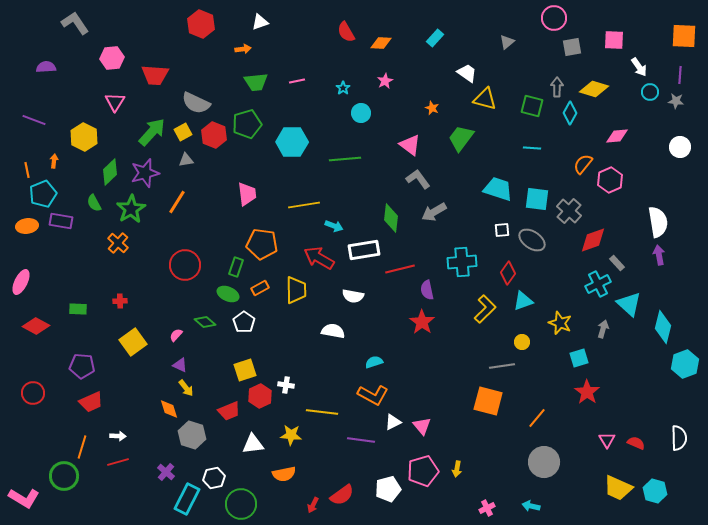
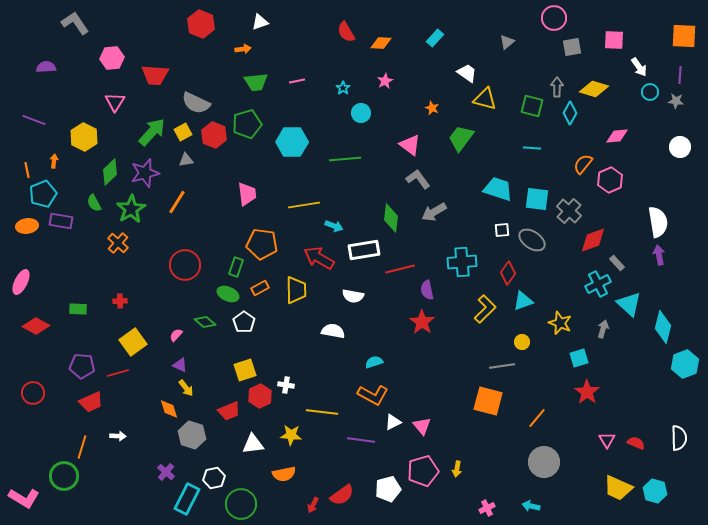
red line at (118, 462): moved 89 px up
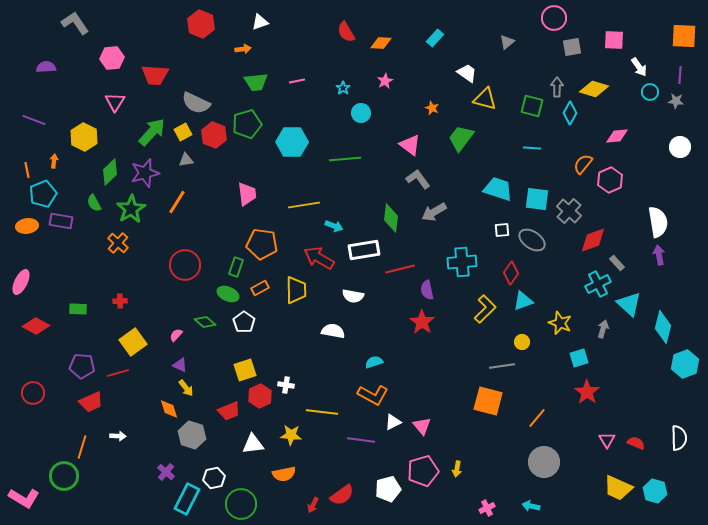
red diamond at (508, 273): moved 3 px right
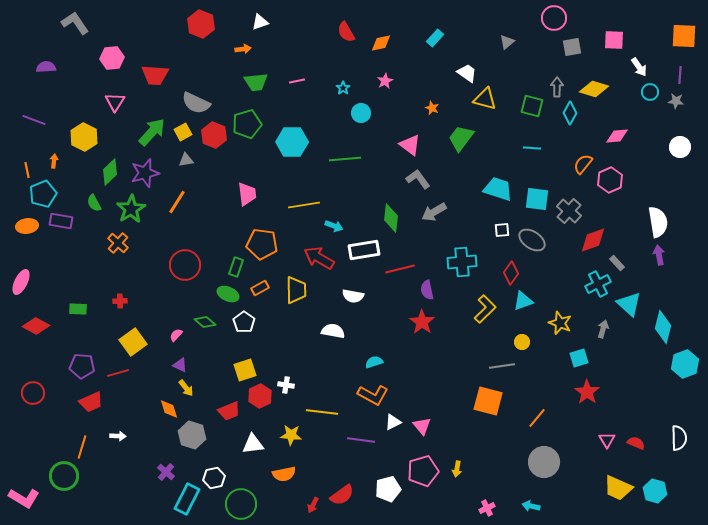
orange diamond at (381, 43): rotated 15 degrees counterclockwise
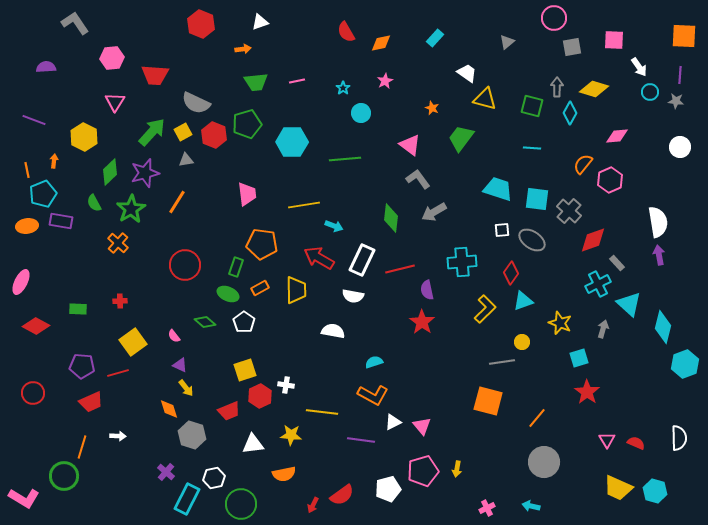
white rectangle at (364, 250): moved 2 px left, 10 px down; rotated 56 degrees counterclockwise
pink semicircle at (176, 335): moved 2 px left, 1 px down; rotated 80 degrees counterclockwise
gray line at (502, 366): moved 4 px up
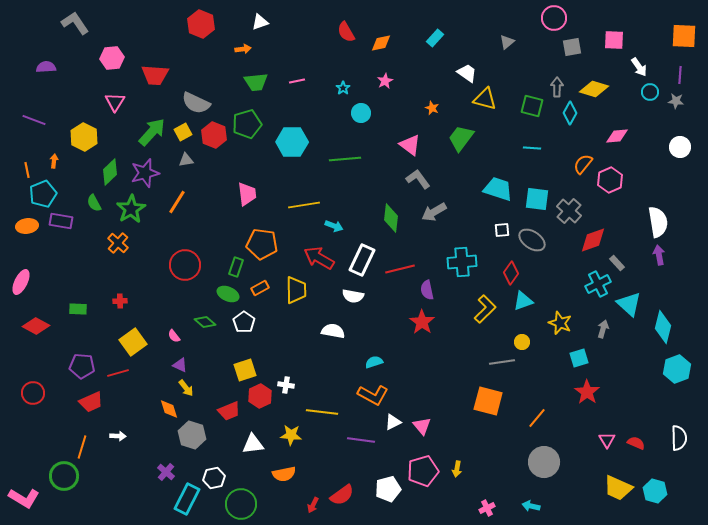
cyan hexagon at (685, 364): moved 8 px left, 5 px down
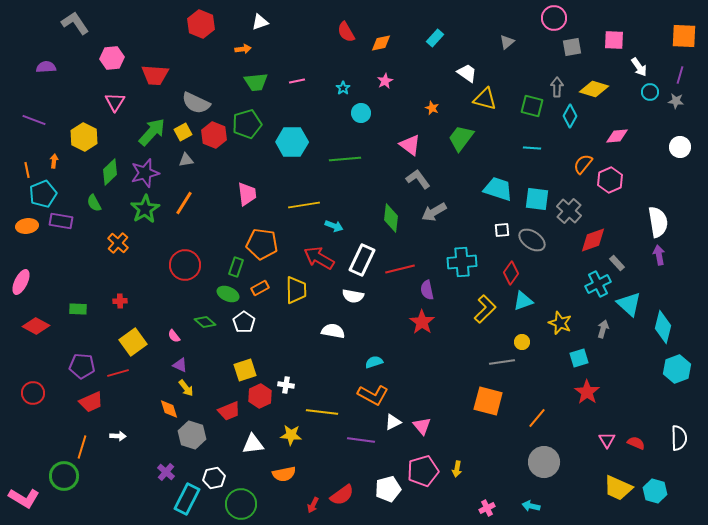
purple line at (680, 75): rotated 12 degrees clockwise
cyan diamond at (570, 113): moved 3 px down
orange line at (177, 202): moved 7 px right, 1 px down
green star at (131, 209): moved 14 px right
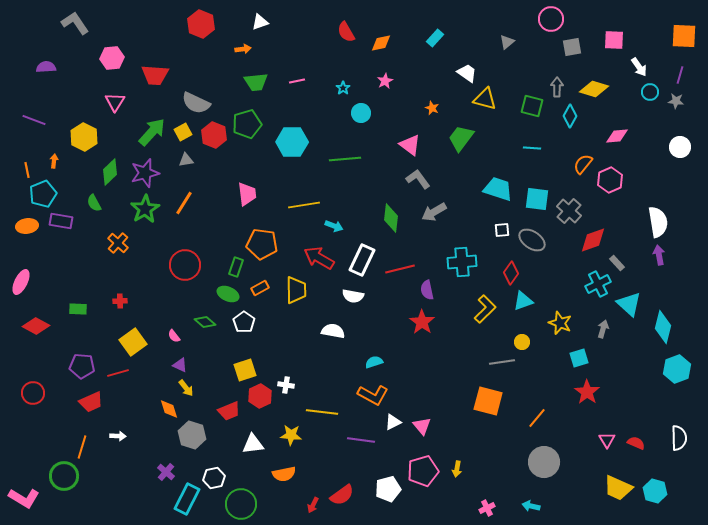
pink circle at (554, 18): moved 3 px left, 1 px down
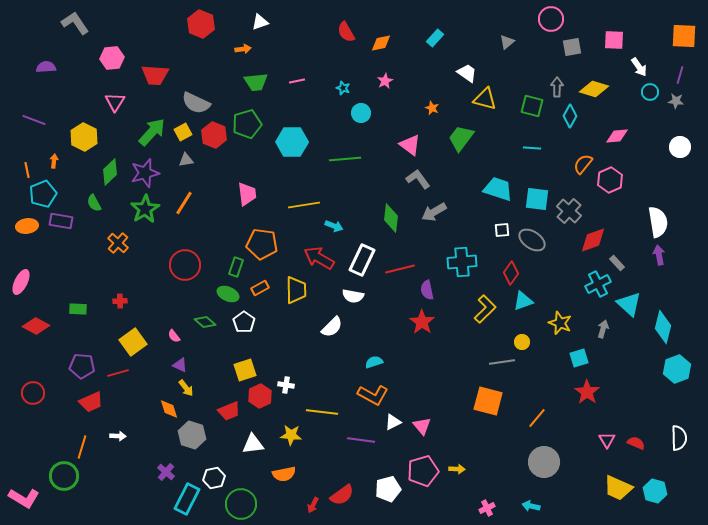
cyan star at (343, 88): rotated 16 degrees counterclockwise
white semicircle at (333, 331): moved 1 px left, 4 px up; rotated 125 degrees clockwise
yellow arrow at (457, 469): rotated 98 degrees counterclockwise
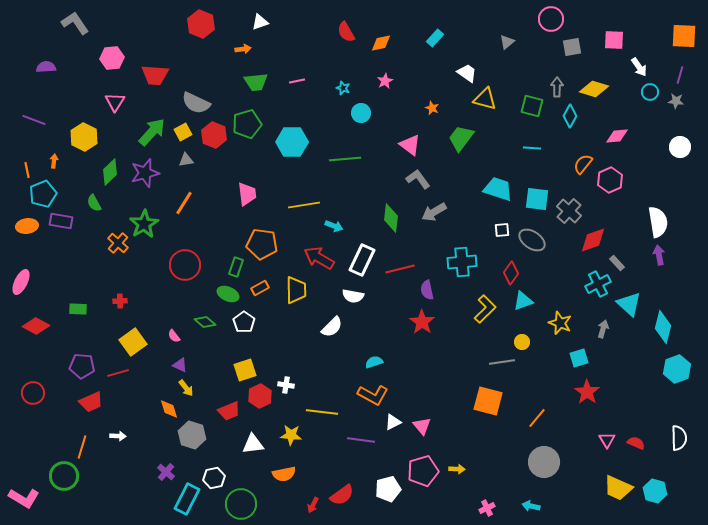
green star at (145, 209): moved 1 px left, 15 px down
